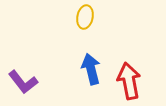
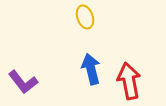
yellow ellipse: rotated 30 degrees counterclockwise
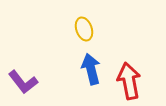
yellow ellipse: moved 1 px left, 12 px down
